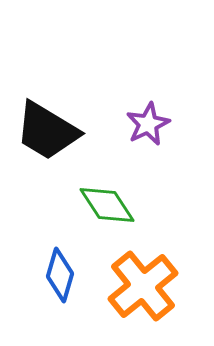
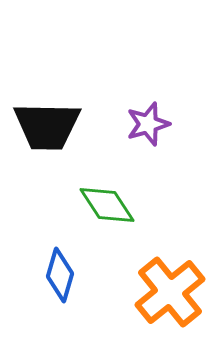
purple star: rotated 9 degrees clockwise
black trapezoid: moved 5 px up; rotated 30 degrees counterclockwise
orange cross: moved 27 px right, 6 px down
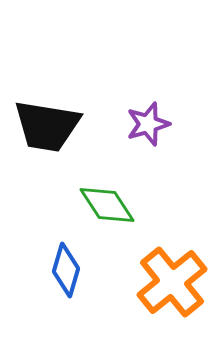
black trapezoid: rotated 8 degrees clockwise
blue diamond: moved 6 px right, 5 px up
orange cross: moved 2 px right, 10 px up
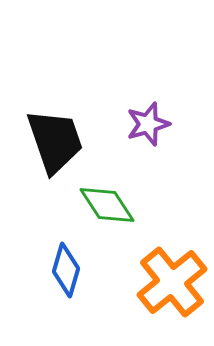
black trapezoid: moved 8 px right, 15 px down; rotated 118 degrees counterclockwise
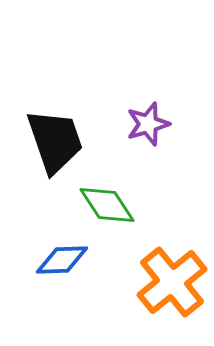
blue diamond: moved 4 px left, 10 px up; rotated 72 degrees clockwise
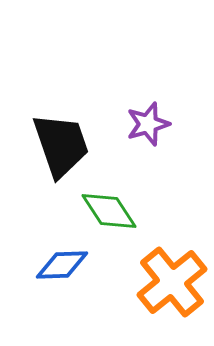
black trapezoid: moved 6 px right, 4 px down
green diamond: moved 2 px right, 6 px down
blue diamond: moved 5 px down
